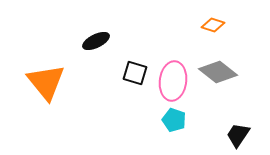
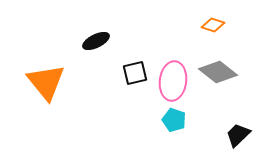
black square: rotated 30 degrees counterclockwise
black trapezoid: rotated 12 degrees clockwise
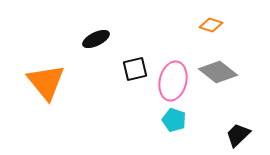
orange diamond: moved 2 px left
black ellipse: moved 2 px up
black square: moved 4 px up
pink ellipse: rotated 6 degrees clockwise
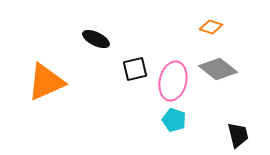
orange diamond: moved 2 px down
black ellipse: rotated 52 degrees clockwise
gray diamond: moved 3 px up
orange triangle: rotated 45 degrees clockwise
black trapezoid: rotated 120 degrees clockwise
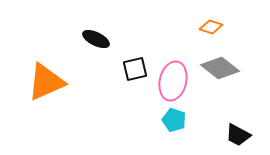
gray diamond: moved 2 px right, 1 px up
black trapezoid: rotated 132 degrees clockwise
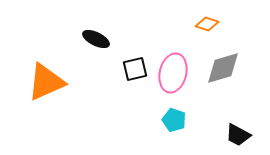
orange diamond: moved 4 px left, 3 px up
gray diamond: moved 3 px right; rotated 54 degrees counterclockwise
pink ellipse: moved 8 px up
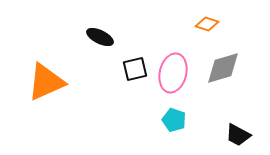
black ellipse: moved 4 px right, 2 px up
